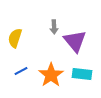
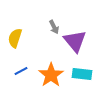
gray arrow: rotated 24 degrees counterclockwise
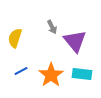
gray arrow: moved 2 px left
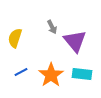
blue line: moved 1 px down
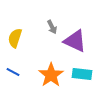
purple triangle: rotated 25 degrees counterclockwise
blue line: moved 8 px left; rotated 56 degrees clockwise
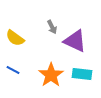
yellow semicircle: rotated 72 degrees counterclockwise
blue line: moved 2 px up
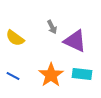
blue line: moved 6 px down
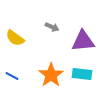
gray arrow: rotated 40 degrees counterclockwise
purple triangle: moved 8 px right; rotated 30 degrees counterclockwise
blue line: moved 1 px left
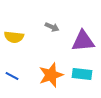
yellow semicircle: moved 1 px left, 1 px up; rotated 30 degrees counterclockwise
orange star: rotated 15 degrees clockwise
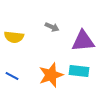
cyan rectangle: moved 3 px left, 3 px up
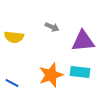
cyan rectangle: moved 1 px right, 1 px down
blue line: moved 7 px down
